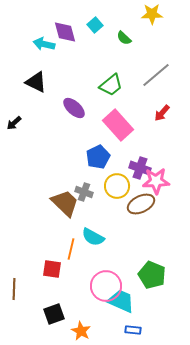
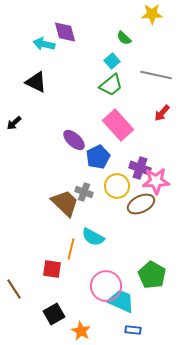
cyan square: moved 17 px right, 36 px down
gray line: rotated 52 degrees clockwise
purple ellipse: moved 32 px down
green pentagon: rotated 8 degrees clockwise
brown line: rotated 35 degrees counterclockwise
black square: rotated 10 degrees counterclockwise
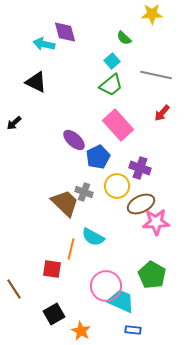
pink star: moved 41 px down
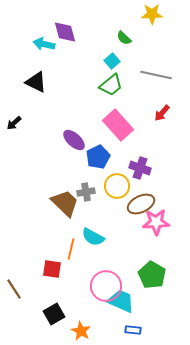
gray cross: moved 2 px right; rotated 30 degrees counterclockwise
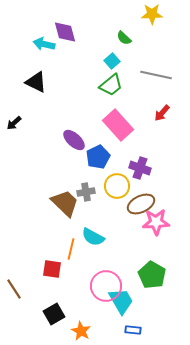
cyan trapezoid: rotated 36 degrees clockwise
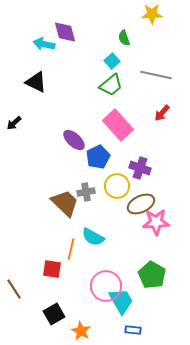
green semicircle: rotated 28 degrees clockwise
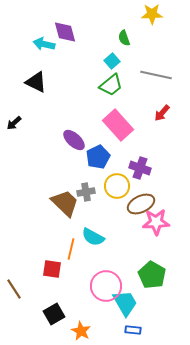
cyan trapezoid: moved 4 px right, 2 px down
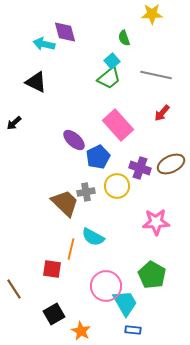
green trapezoid: moved 2 px left, 7 px up
brown ellipse: moved 30 px right, 40 px up
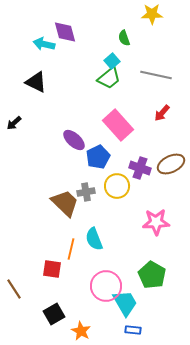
cyan semicircle: moved 1 px right, 2 px down; rotated 40 degrees clockwise
